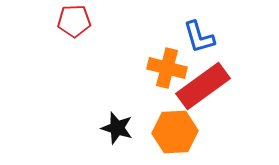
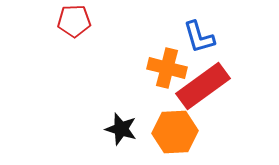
black star: moved 4 px right, 1 px down
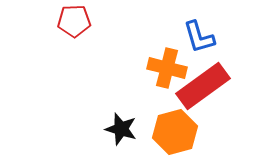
orange hexagon: rotated 12 degrees counterclockwise
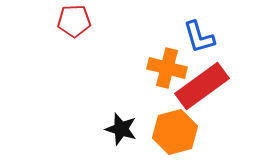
red rectangle: moved 1 px left
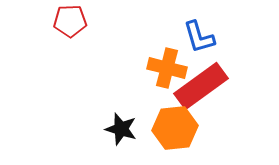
red pentagon: moved 4 px left
red rectangle: moved 1 px left
orange hexagon: moved 4 px up; rotated 9 degrees clockwise
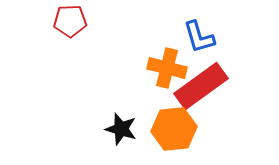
orange hexagon: moved 1 px left, 1 px down
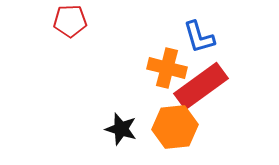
orange hexagon: moved 1 px right, 2 px up
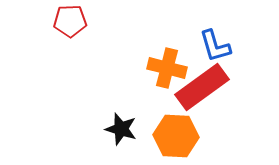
blue L-shape: moved 16 px right, 9 px down
red rectangle: moved 1 px right, 1 px down
orange hexagon: moved 1 px right, 9 px down; rotated 9 degrees clockwise
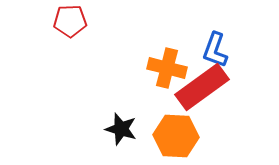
blue L-shape: moved 4 px down; rotated 36 degrees clockwise
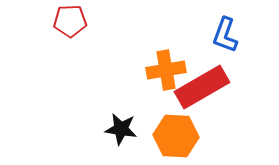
blue L-shape: moved 10 px right, 15 px up
orange cross: moved 1 px left, 2 px down; rotated 24 degrees counterclockwise
red rectangle: rotated 6 degrees clockwise
black star: rotated 8 degrees counterclockwise
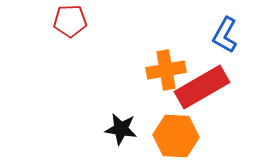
blue L-shape: rotated 9 degrees clockwise
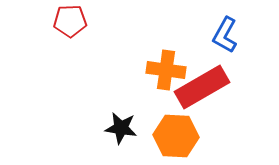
orange cross: rotated 18 degrees clockwise
black star: moved 1 px up
